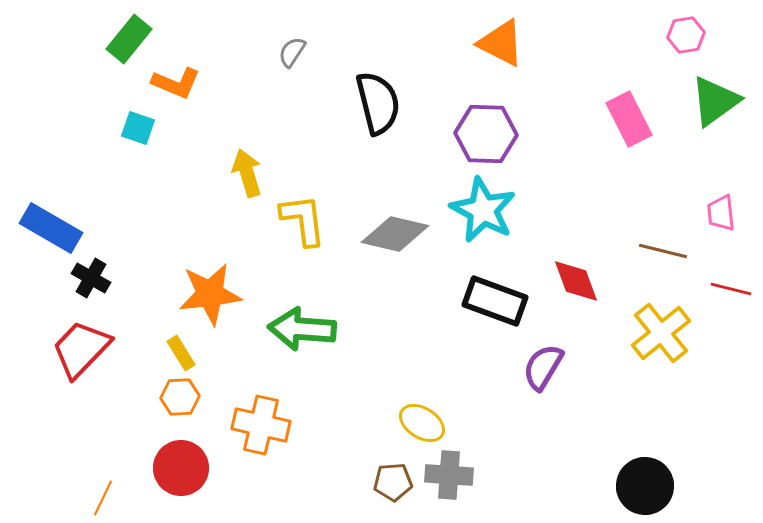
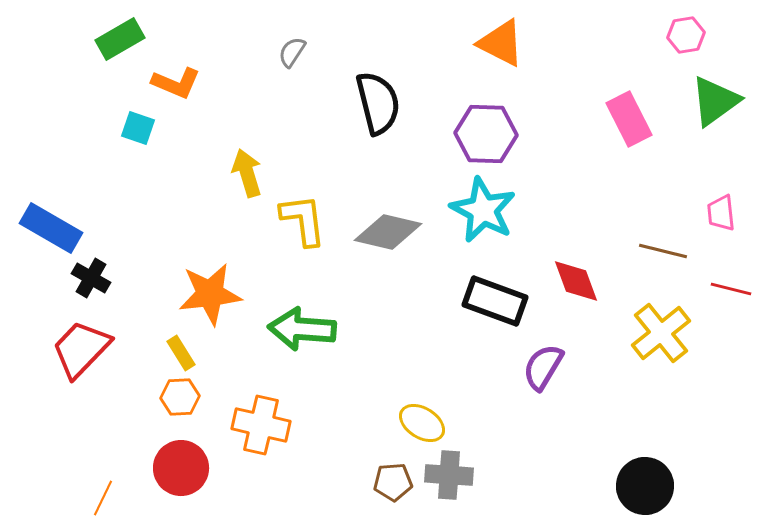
green rectangle: moved 9 px left; rotated 21 degrees clockwise
gray diamond: moved 7 px left, 2 px up
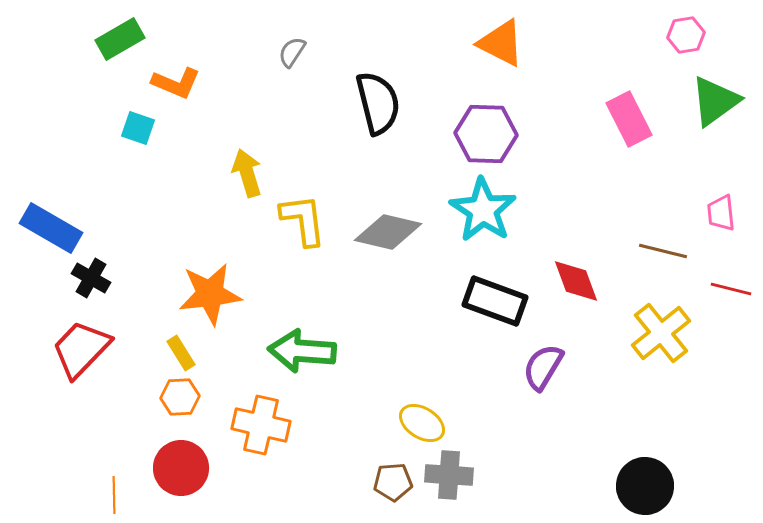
cyan star: rotated 6 degrees clockwise
green arrow: moved 22 px down
orange line: moved 11 px right, 3 px up; rotated 27 degrees counterclockwise
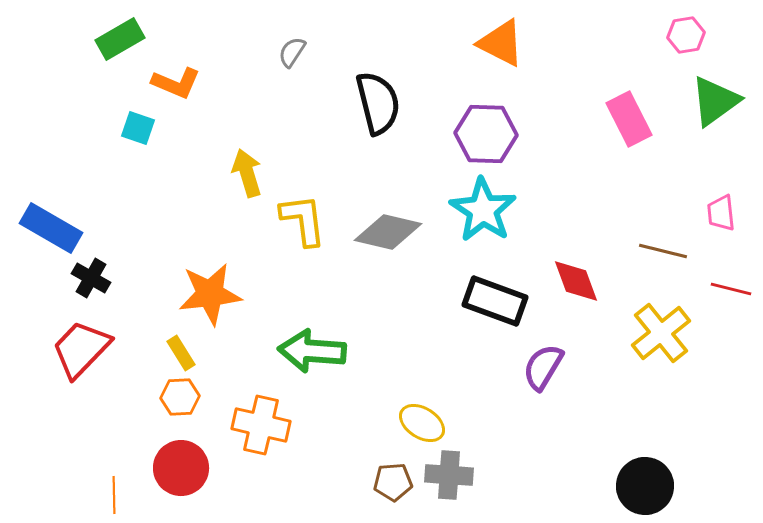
green arrow: moved 10 px right
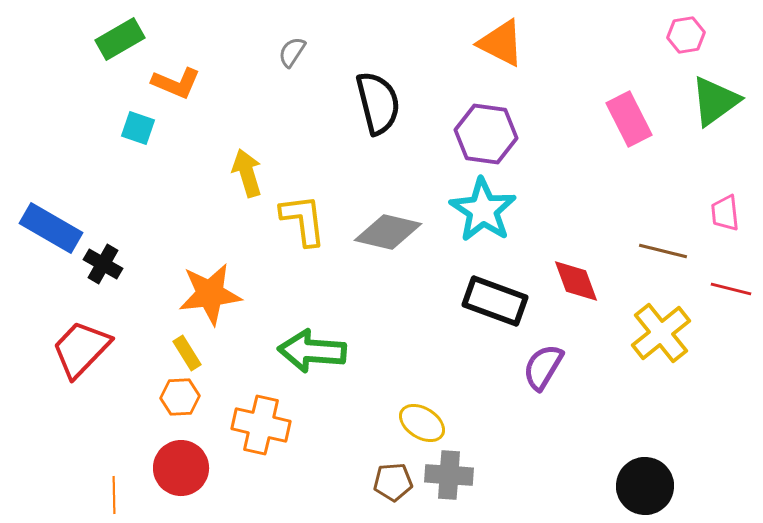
purple hexagon: rotated 6 degrees clockwise
pink trapezoid: moved 4 px right
black cross: moved 12 px right, 14 px up
yellow rectangle: moved 6 px right
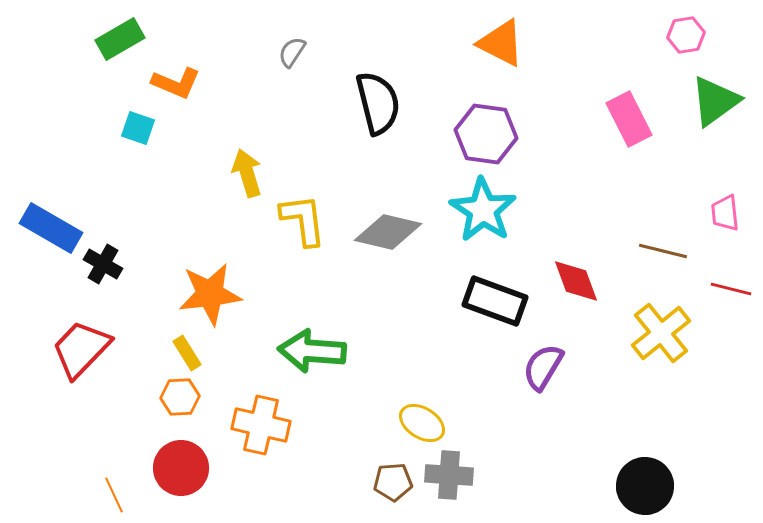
orange line: rotated 24 degrees counterclockwise
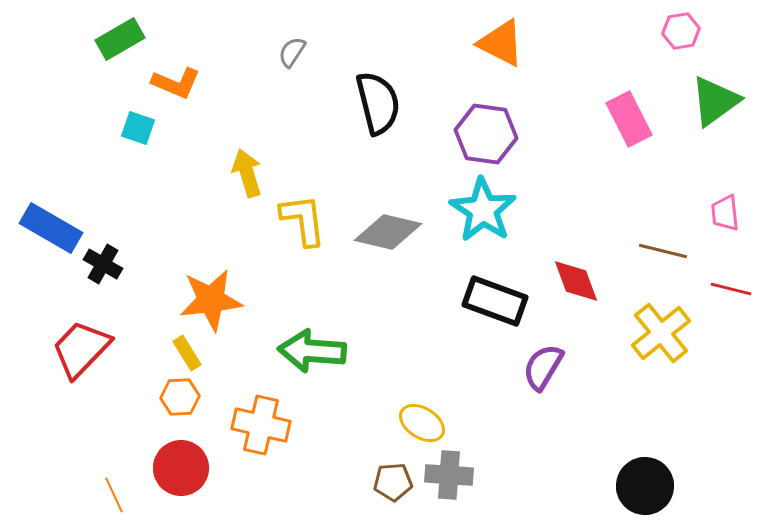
pink hexagon: moved 5 px left, 4 px up
orange star: moved 1 px right, 6 px down
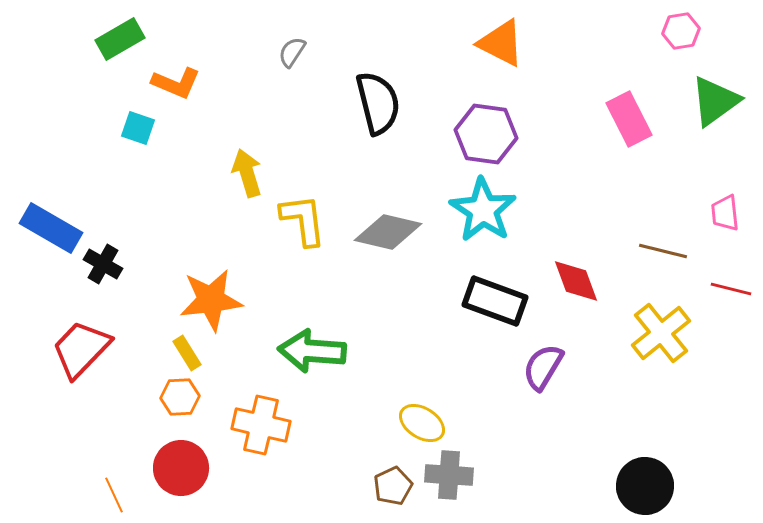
brown pentagon: moved 4 px down; rotated 21 degrees counterclockwise
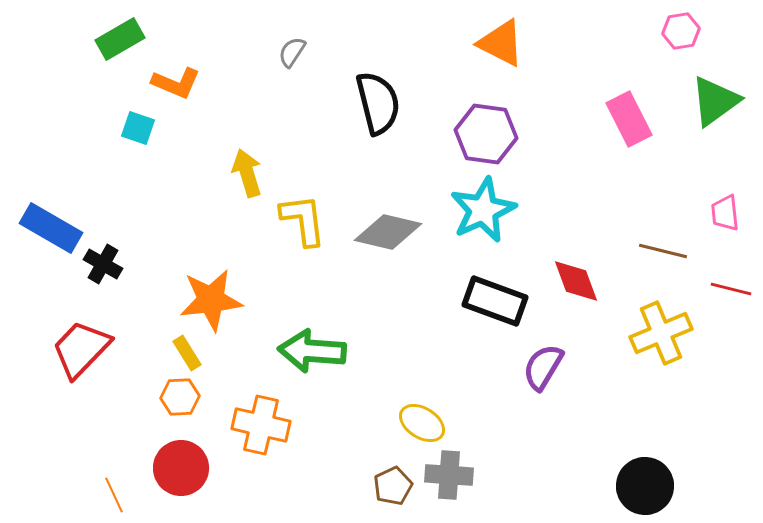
cyan star: rotated 14 degrees clockwise
yellow cross: rotated 16 degrees clockwise
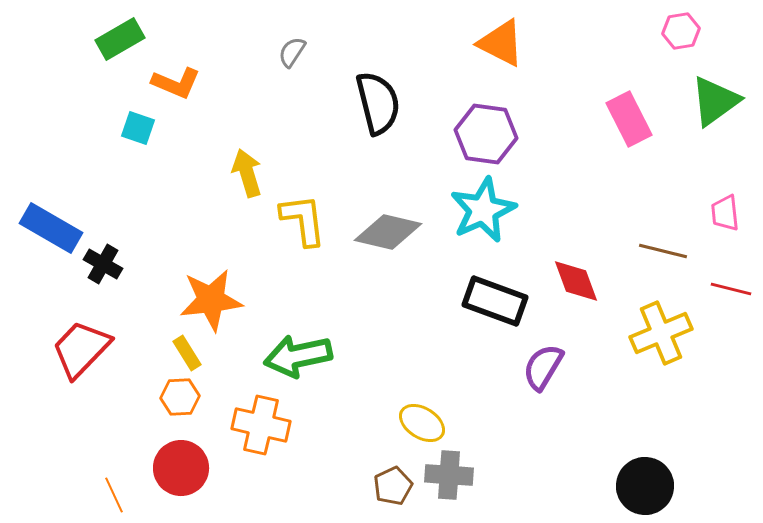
green arrow: moved 14 px left, 5 px down; rotated 16 degrees counterclockwise
